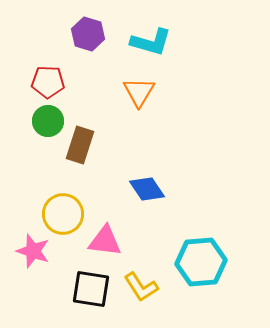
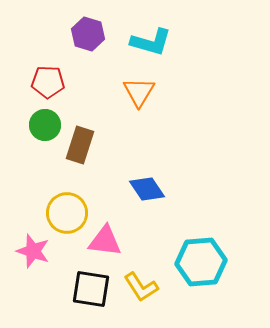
green circle: moved 3 px left, 4 px down
yellow circle: moved 4 px right, 1 px up
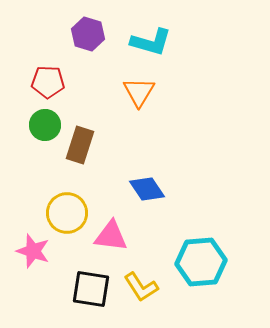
pink triangle: moved 6 px right, 5 px up
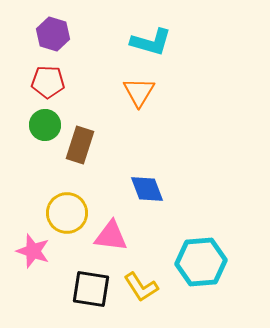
purple hexagon: moved 35 px left
blue diamond: rotated 12 degrees clockwise
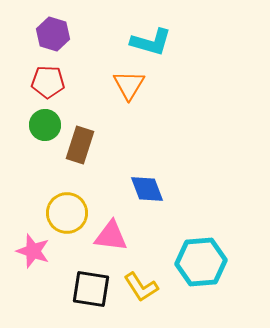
orange triangle: moved 10 px left, 7 px up
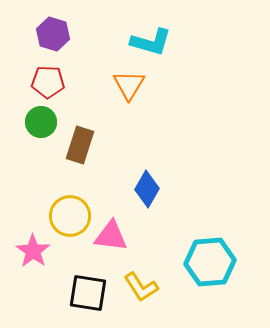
green circle: moved 4 px left, 3 px up
blue diamond: rotated 51 degrees clockwise
yellow circle: moved 3 px right, 3 px down
pink star: rotated 16 degrees clockwise
cyan hexagon: moved 9 px right
black square: moved 3 px left, 4 px down
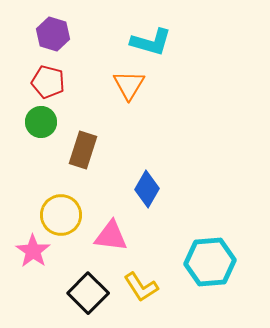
red pentagon: rotated 12 degrees clockwise
brown rectangle: moved 3 px right, 5 px down
yellow circle: moved 9 px left, 1 px up
black square: rotated 36 degrees clockwise
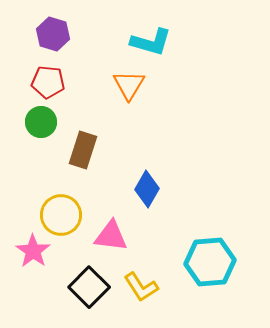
red pentagon: rotated 8 degrees counterclockwise
black square: moved 1 px right, 6 px up
